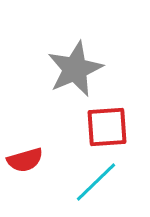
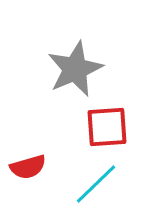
red semicircle: moved 3 px right, 7 px down
cyan line: moved 2 px down
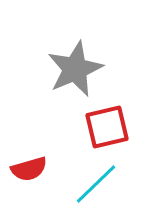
red square: rotated 9 degrees counterclockwise
red semicircle: moved 1 px right, 2 px down
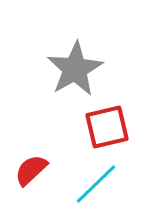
gray star: rotated 6 degrees counterclockwise
red semicircle: moved 2 px right, 1 px down; rotated 153 degrees clockwise
